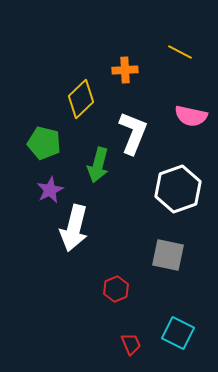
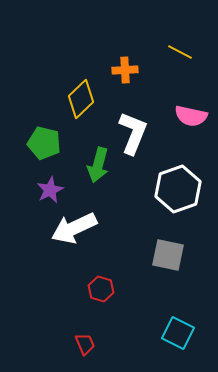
white arrow: rotated 51 degrees clockwise
red hexagon: moved 15 px left; rotated 20 degrees counterclockwise
red trapezoid: moved 46 px left
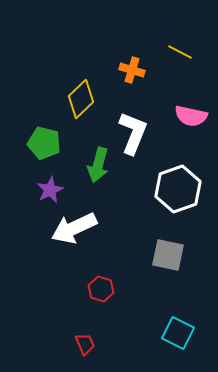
orange cross: moved 7 px right; rotated 20 degrees clockwise
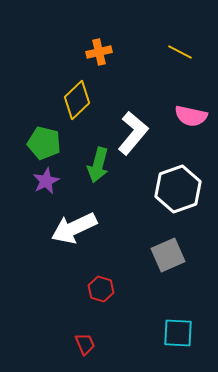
orange cross: moved 33 px left, 18 px up; rotated 30 degrees counterclockwise
yellow diamond: moved 4 px left, 1 px down
white L-shape: rotated 18 degrees clockwise
purple star: moved 4 px left, 9 px up
gray square: rotated 36 degrees counterclockwise
cyan square: rotated 24 degrees counterclockwise
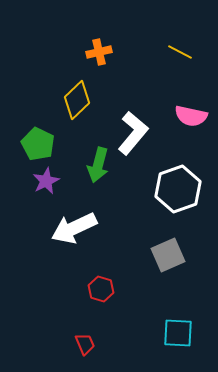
green pentagon: moved 6 px left, 1 px down; rotated 12 degrees clockwise
